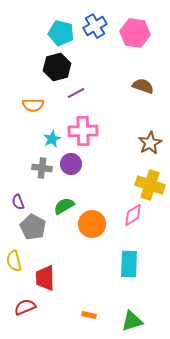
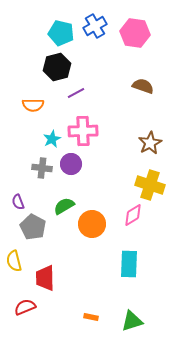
orange rectangle: moved 2 px right, 2 px down
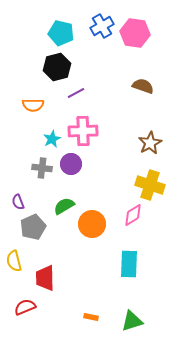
blue cross: moved 7 px right
gray pentagon: rotated 20 degrees clockwise
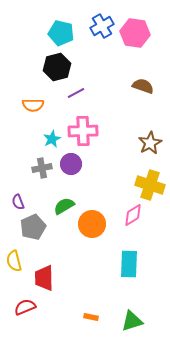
gray cross: rotated 18 degrees counterclockwise
red trapezoid: moved 1 px left
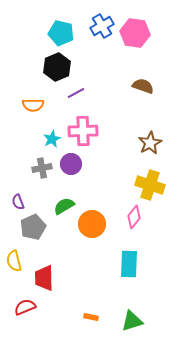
black hexagon: rotated 8 degrees counterclockwise
pink diamond: moved 1 px right, 2 px down; rotated 20 degrees counterclockwise
